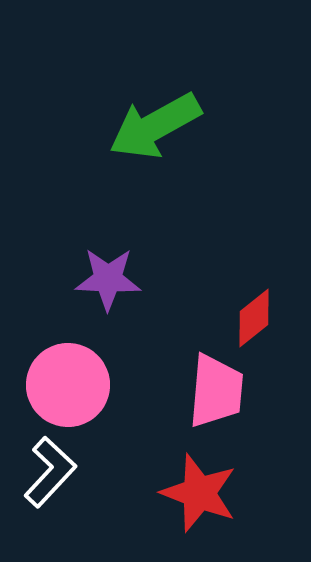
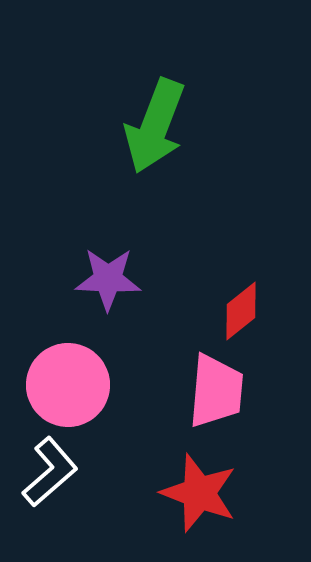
green arrow: rotated 40 degrees counterclockwise
red diamond: moved 13 px left, 7 px up
white L-shape: rotated 6 degrees clockwise
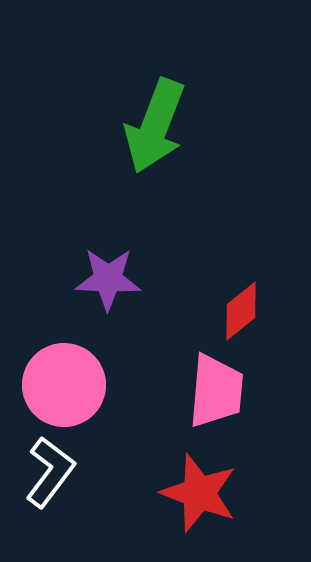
pink circle: moved 4 px left
white L-shape: rotated 12 degrees counterclockwise
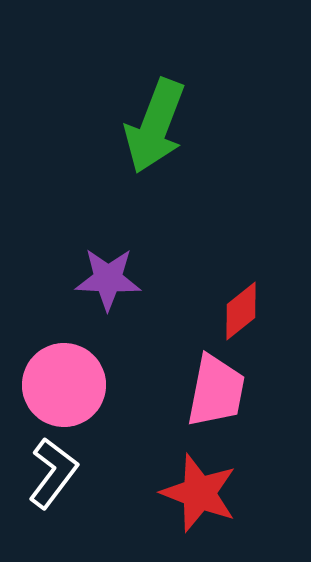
pink trapezoid: rotated 6 degrees clockwise
white L-shape: moved 3 px right, 1 px down
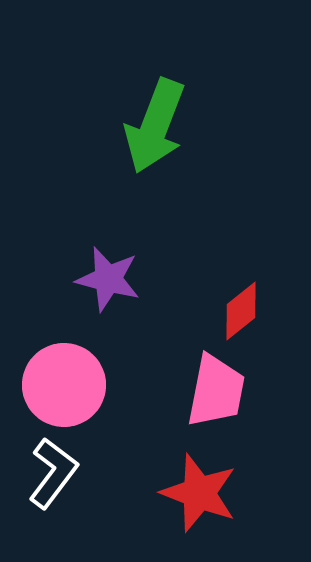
purple star: rotated 12 degrees clockwise
